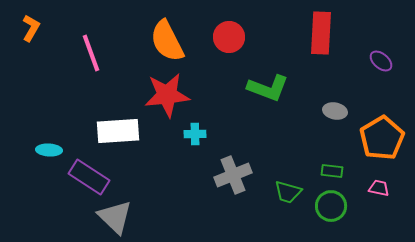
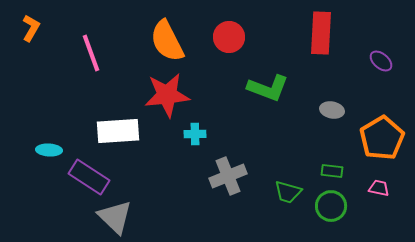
gray ellipse: moved 3 px left, 1 px up
gray cross: moved 5 px left, 1 px down
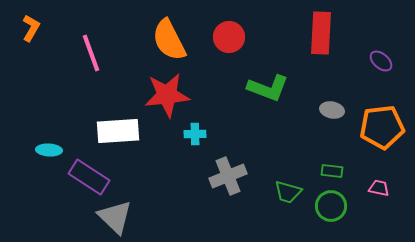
orange semicircle: moved 2 px right, 1 px up
orange pentagon: moved 11 px up; rotated 24 degrees clockwise
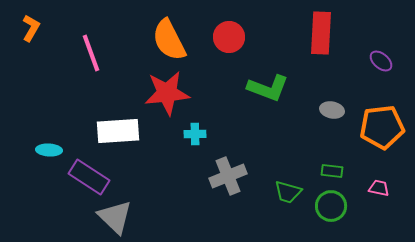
red star: moved 2 px up
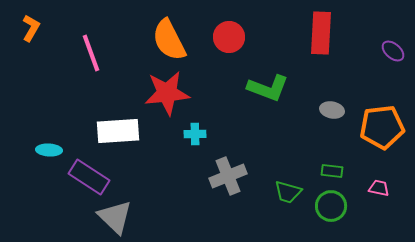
purple ellipse: moved 12 px right, 10 px up
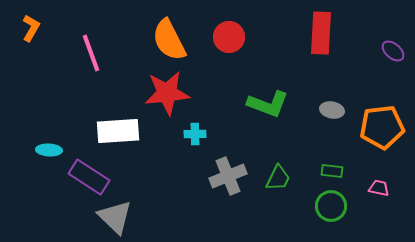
green L-shape: moved 16 px down
green trapezoid: moved 10 px left, 14 px up; rotated 80 degrees counterclockwise
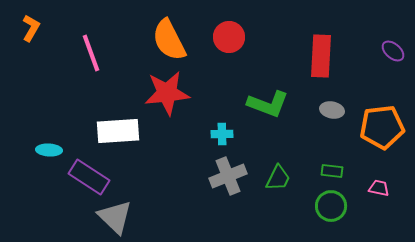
red rectangle: moved 23 px down
cyan cross: moved 27 px right
